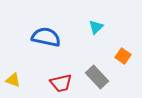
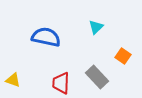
red trapezoid: rotated 105 degrees clockwise
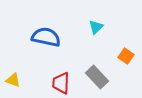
orange square: moved 3 px right
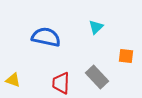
orange square: rotated 28 degrees counterclockwise
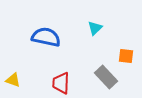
cyan triangle: moved 1 px left, 1 px down
gray rectangle: moved 9 px right
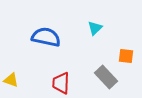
yellow triangle: moved 2 px left
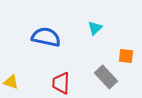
yellow triangle: moved 2 px down
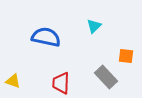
cyan triangle: moved 1 px left, 2 px up
yellow triangle: moved 2 px right, 1 px up
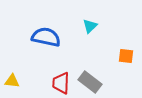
cyan triangle: moved 4 px left
gray rectangle: moved 16 px left, 5 px down; rotated 10 degrees counterclockwise
yellow triangle: moved 1 px left; rotated 14 degrees counterclockwise
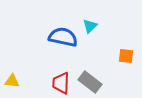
blue semicircle: moved 17 px right
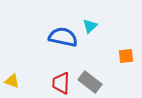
orange square: rotated 14 degrees counterclockwise
yellow triangle: rotated 14 degrees clockwise
